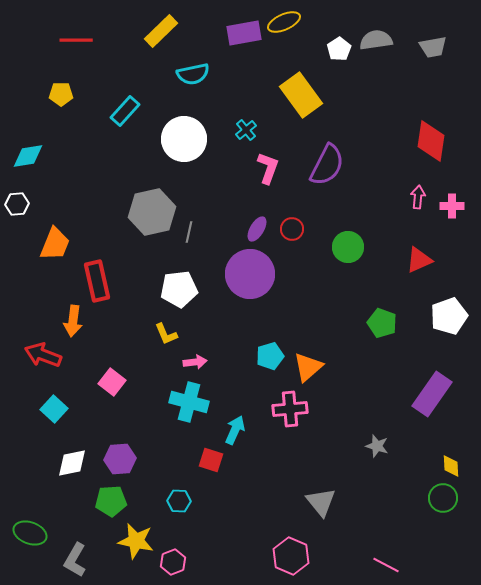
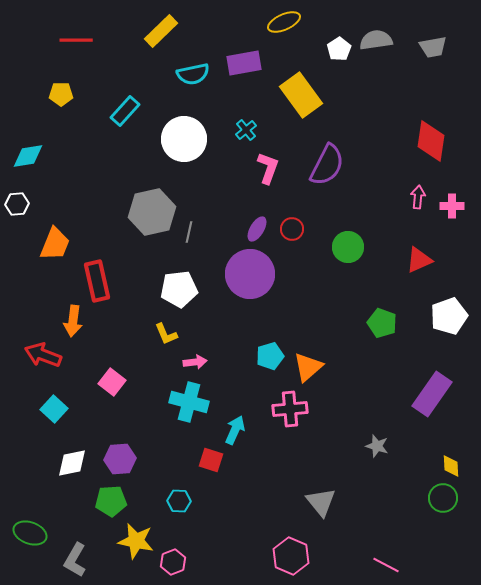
purple rectangle at (244, 33): moved 30 px down
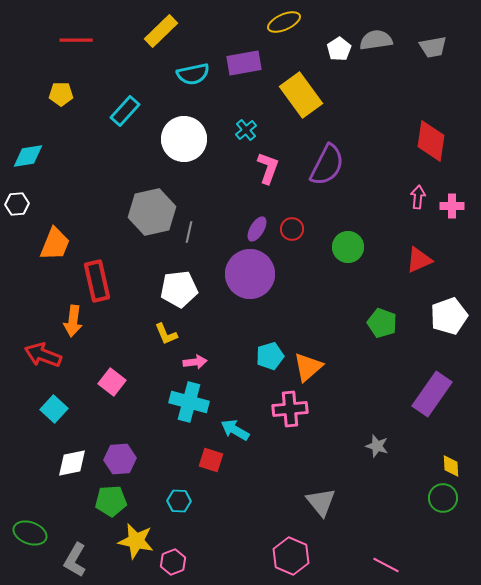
cyan arrow at (235, 430): rotated 84 degrees counterclockwise
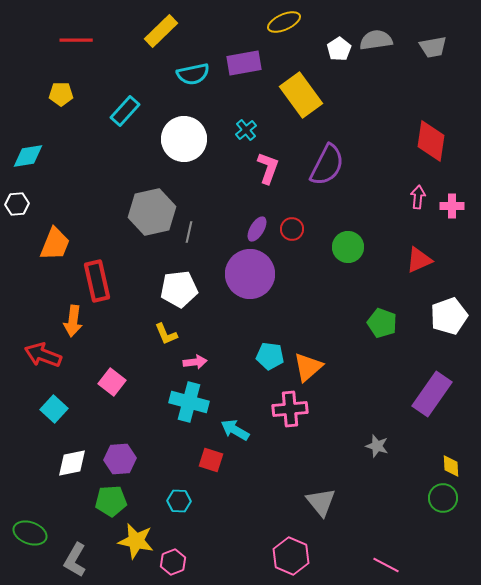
cyan pentagon at (270, 356): rotated 24 degrees clockwise
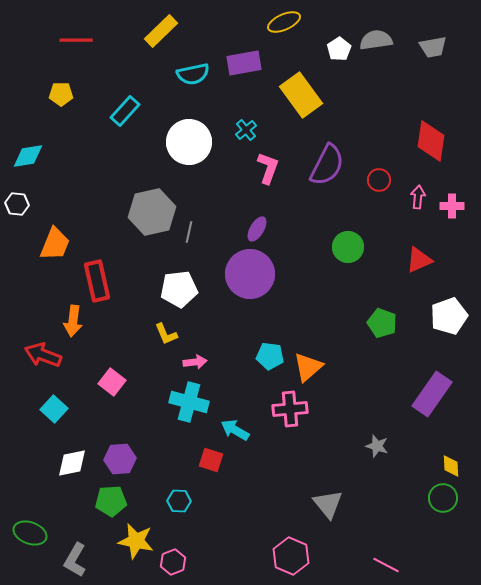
white circle at (184, 139): moved 5 px right, 3 px down
white hexagon at (17, 204): rotated 10 degrees clockwise
red circle at (292, 229): moved 87 px right, 49 px up
gray triangle at (321, 502): moved 7 px right, 2 px down
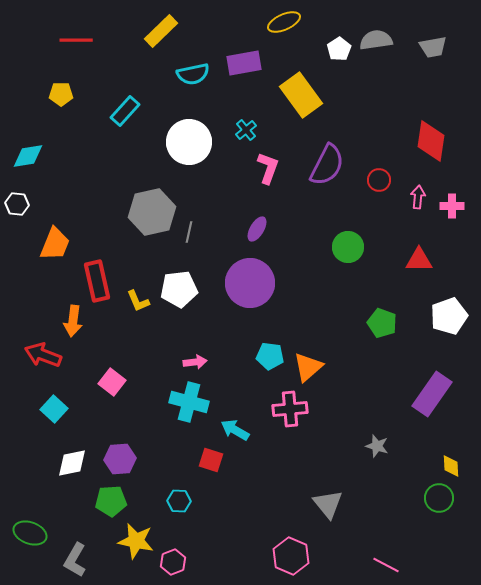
red triangle at (419, 260): rotated 24 degrees clockwise
purple circle at (250, 274): moved 9 px down
yellow L-shape at (166, 334): moved 28 px left, 33 px up
green circle at (443, 498): moved 4 px left
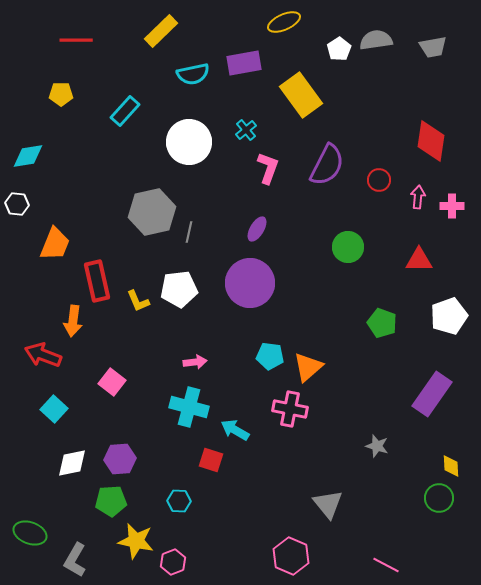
cyan cross at (189, 402): moved 5 px down
pink cross at (290, 409): rotated 16 degrees clockwise
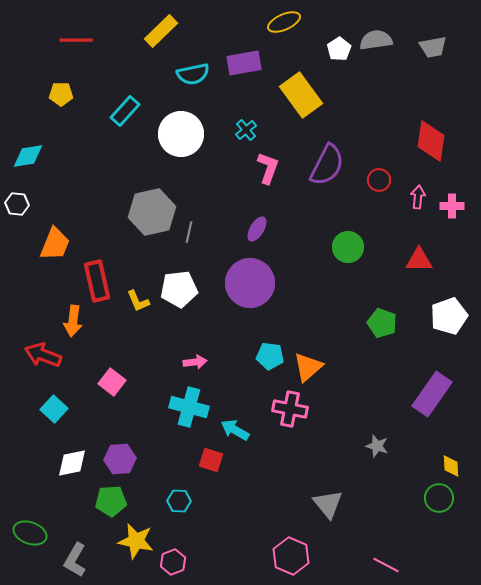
white circle at (189, 142): moved 8 px left, 8 px up
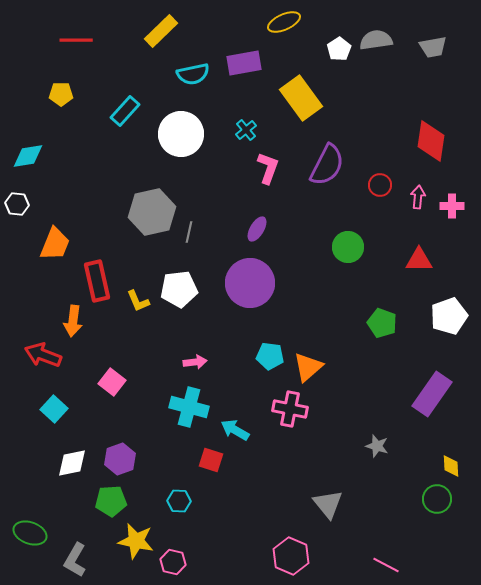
yellow rectangle at (301, 95): moved 3 px down
red circle at (379, 180): moved 1 px right, 5 px down
purple hexagon at (120, 459): rotated 16 degrees counterclockwise
green circle at (439, 498): moved 2 px left, 1 px down
pink hexagon at (173, 562): rotated 25 degrees counterclockwise
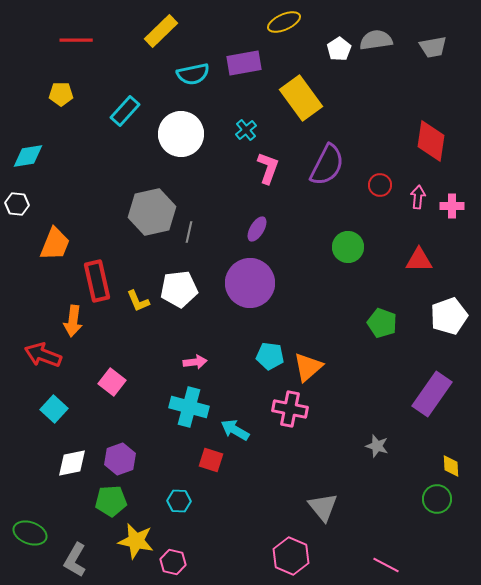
gray triangle at (328, 504): moved 5 px left, 3 px down
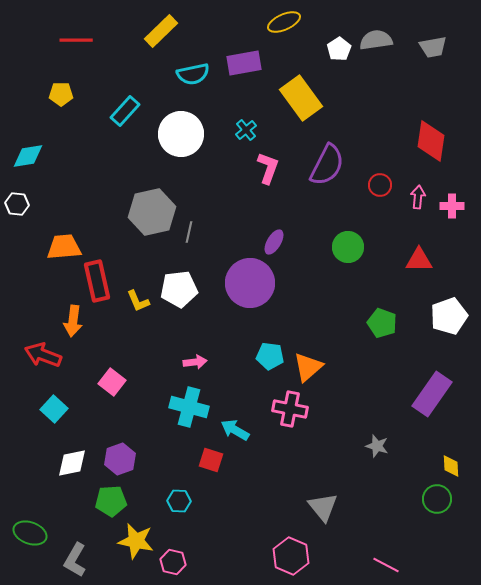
purple ellipse at (257, 229): moved 17 px right, 13 px down
orange trapezoid at (55, 244): moved 9 px right, 3 px down; rotated 117 degrees counterclockwise
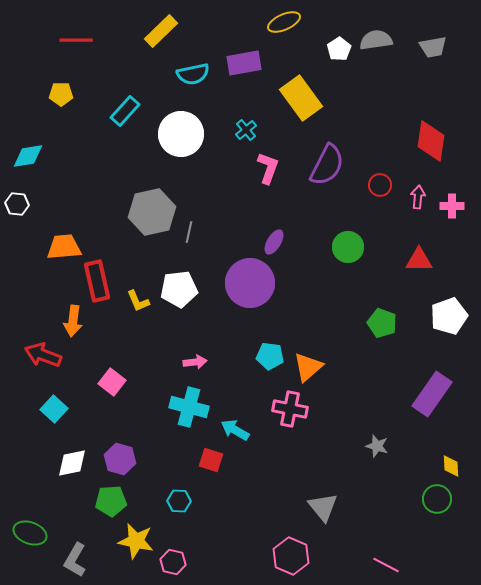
purple hexagon at (120, 459): rotated 24 degrees counterclockwise
